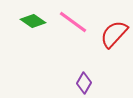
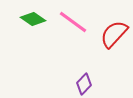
green diamond: moved 2 px up
purple diamond: moved 1 px down; rotated 15 degrees clockwise
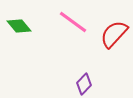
green diamond: moved 14 px left, 7 px down; rotated 15 degrees clockwise
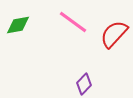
green diamond: moved 1 px left, 1 px up; rotated 60 degrees counterclockwise
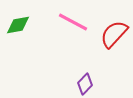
pink line: rotated 8 degrees counterclockwise
purple diamond: moved 1 px right
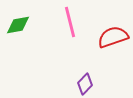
pink line: moved 3 px left; rotated 48 degrees clockwise
red semicircle: moved 1 px left, 3 px down; rotated 28 degrees clockwise
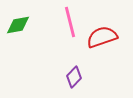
red semicircle: moved 11 px left
purple diamond: moved 11 px left, 7 px up
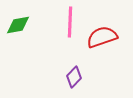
pink line: rotated 16 degrees clockwise
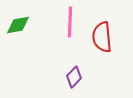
red semicircle: rotated 76 degrees counterclockwise
